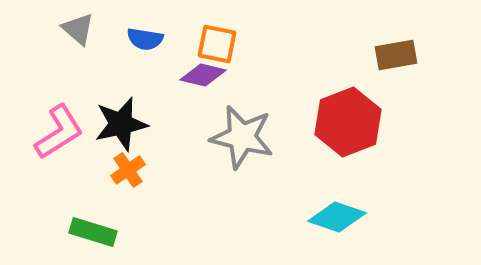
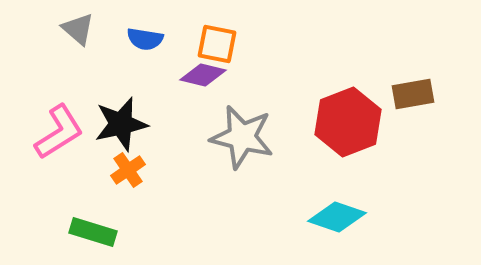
brown rectangle: moved 17 px right, 39 px down
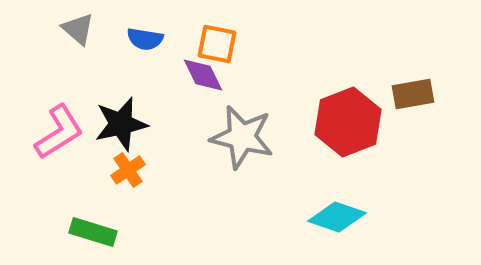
purple diamond: rotated 51 degrees clockwise
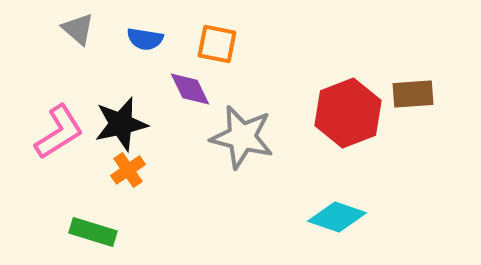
purple diamond: moved 13 px left, 14 px down
brown rectangle: rotated 6 degrees clockwise
red hexagon: moved 9 px up
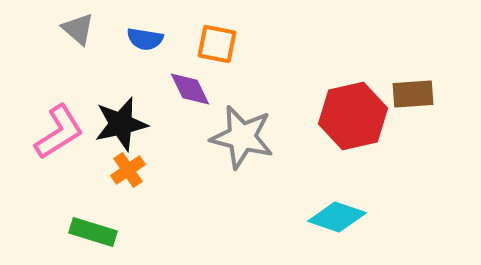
red hexagon: moved 5 px right, 3 px down; rotated 8 degrees clockwise
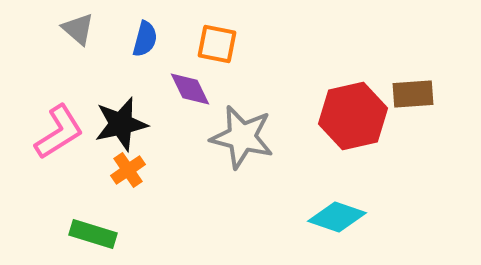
blue semicircle: rotated 84 degrees counterclockwise
green rectangle: moved 2 px down
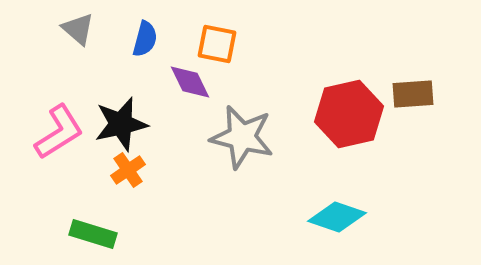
purple diamond: moved 7 px up
red hexagon: moved 4 px left, 2 px up
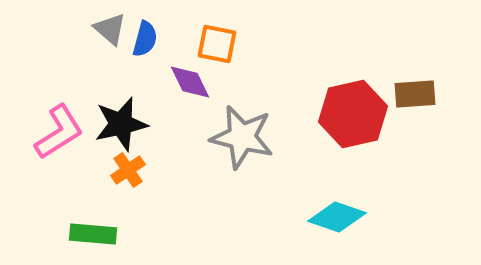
gray triangle: moved 32 px right
brown rectangle: moved 2 px right
red hexagon: moved 4 px right
green rectangle: rotated 12 degrees counterclockwise
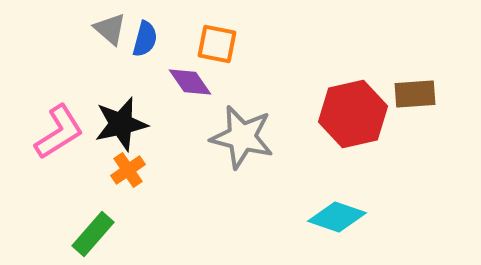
purple diamond: rotated 9 degrees counterclockwise
green rectangle: rotated 54 degrees counterclockwise
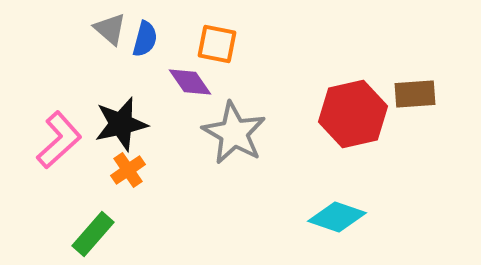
pink L-shape: moved 8 px down; rotated 10 degrees counterclockwise
gray star: moved 8 px left, 4 px up; rotated 16 degrees clockwise
